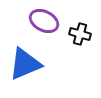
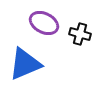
purple ellipse: moved 2 px down
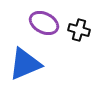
black cross: moved 1 px left, 4 px up
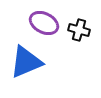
blue triangle: moved 1 px right, 2 px up
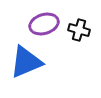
purple ellipse: moved 1 px down; rotated 44 degrees counterclockwise
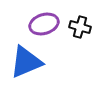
black cross: moved 1 px right, 3 px up
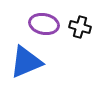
purple ellipse: rotated 28 degrees clockwise
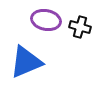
purple ellipse: moved 2 px right, 4 px up
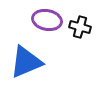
purple ellipse: moved 1 px right
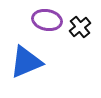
black cross: rotated 35 degrees clockwise
